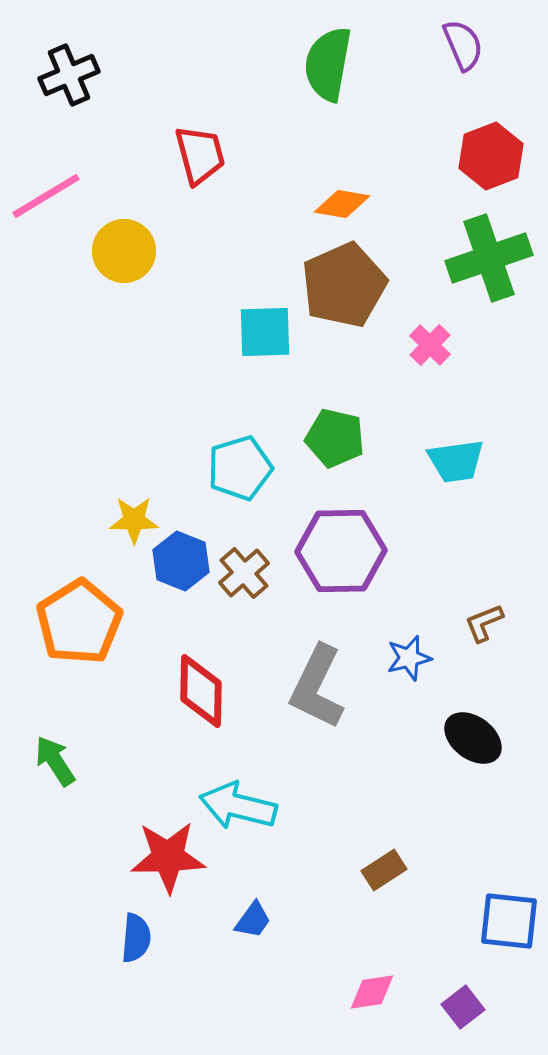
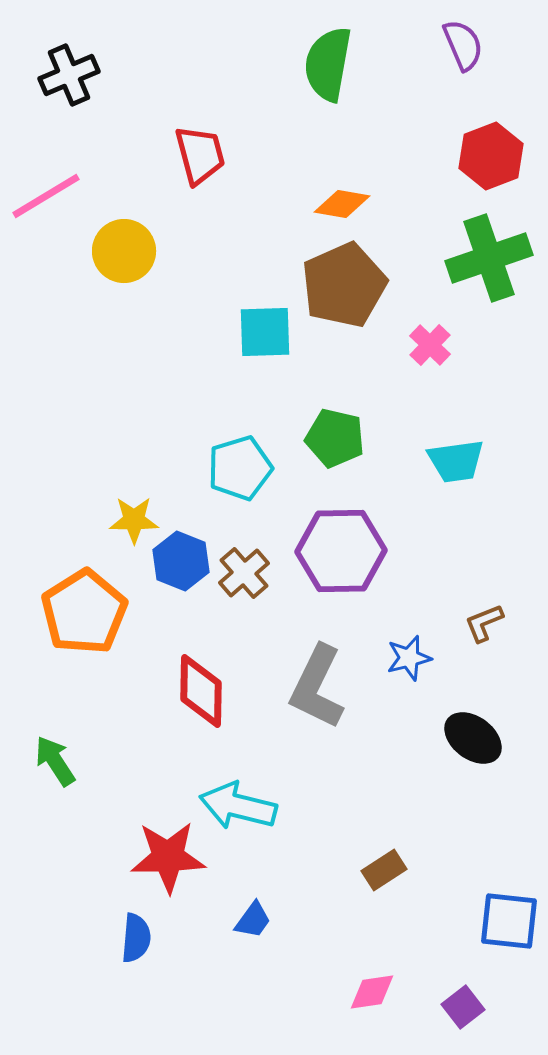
orange pentagon: moved 5 px right, 10 px up
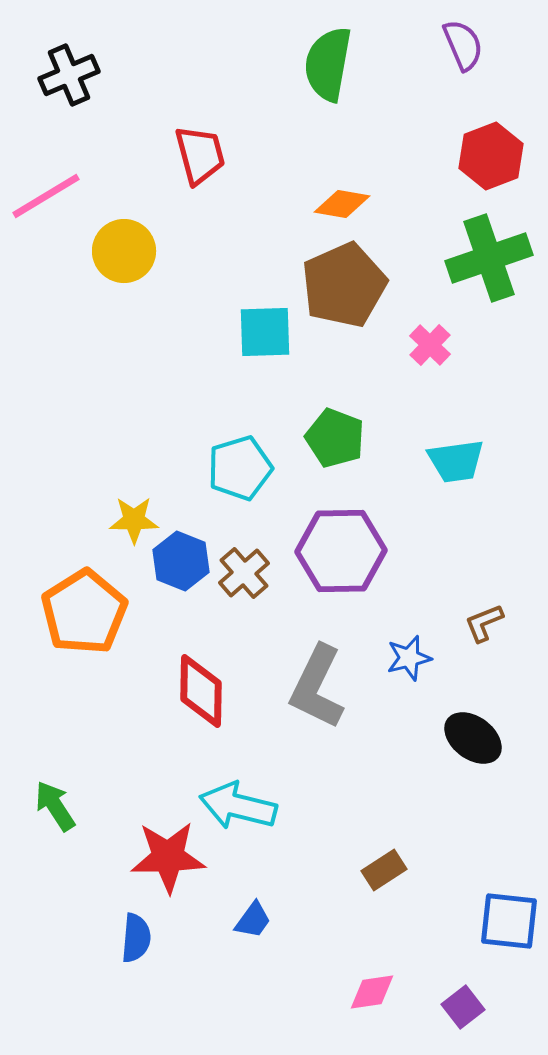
green pentagon: rotated 8 degrees clockwise
green arrow: moved 45 px down
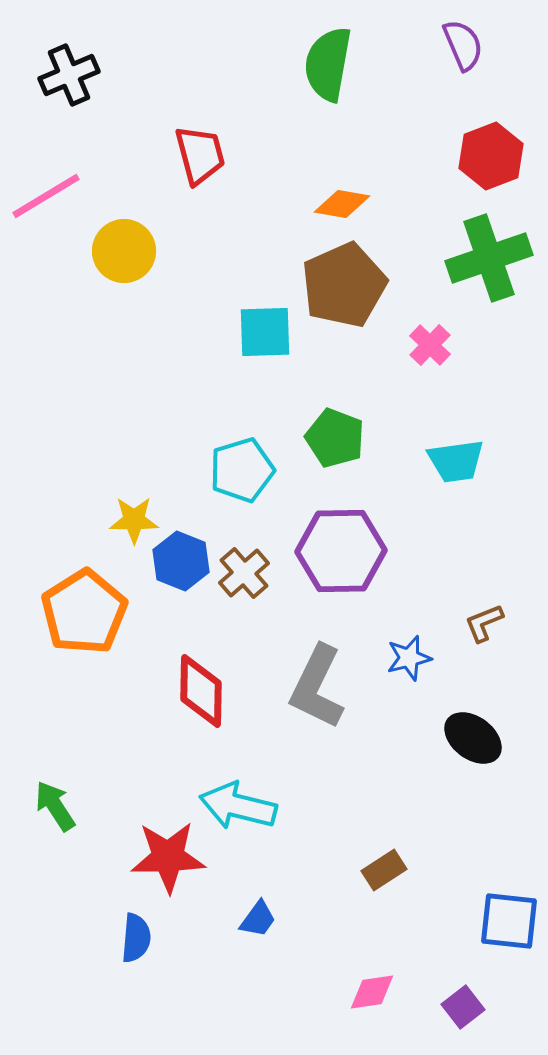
cyan pentagon: moved 2 px right, 2 px down
blue trapezoid: moved 5 px right, 1 px up
